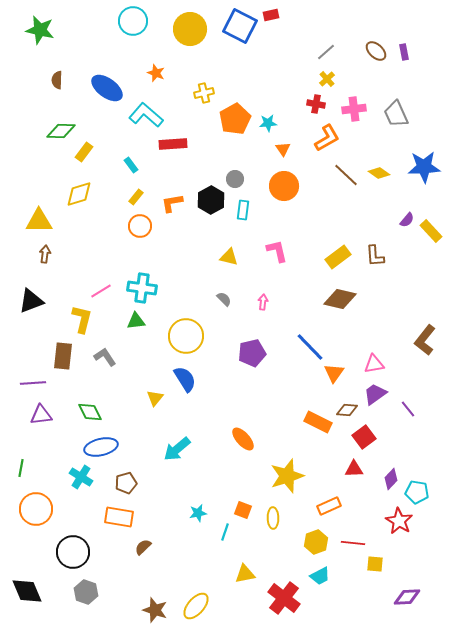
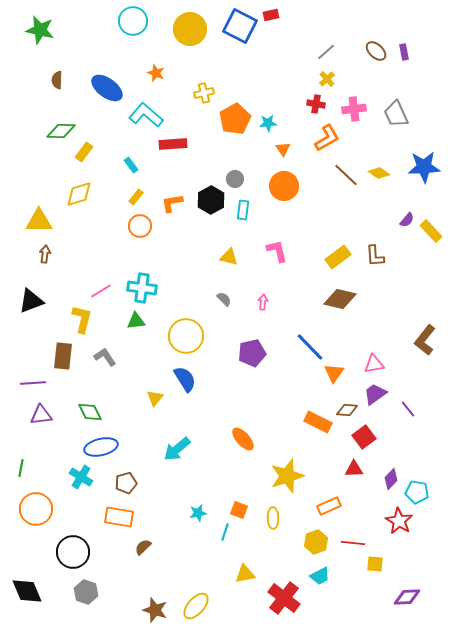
orange square at (243, 510): moved 4 px left
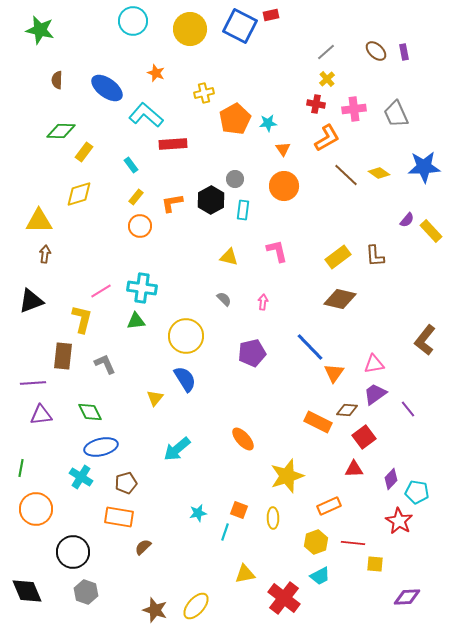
gray L-shape at (105, 357): moved 7 px down; rotated 10 degrees clockwise
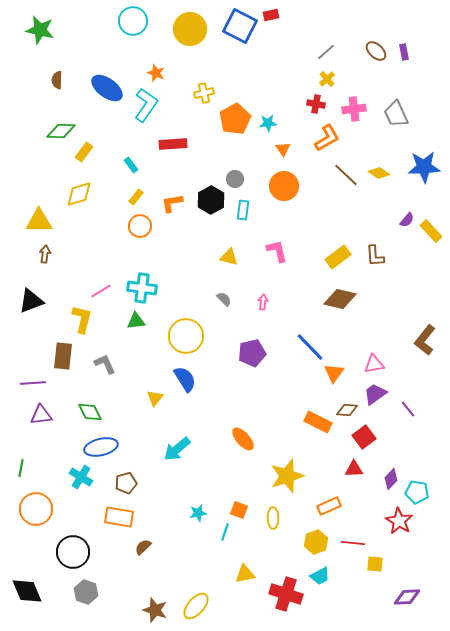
cyan L-shape at (146, 115): moved 10 px up; rotated 84 degrees clockwise
red cross at (284, 598): moved 2 px right, 4 px up; rotated 20 degrees counterclockwise
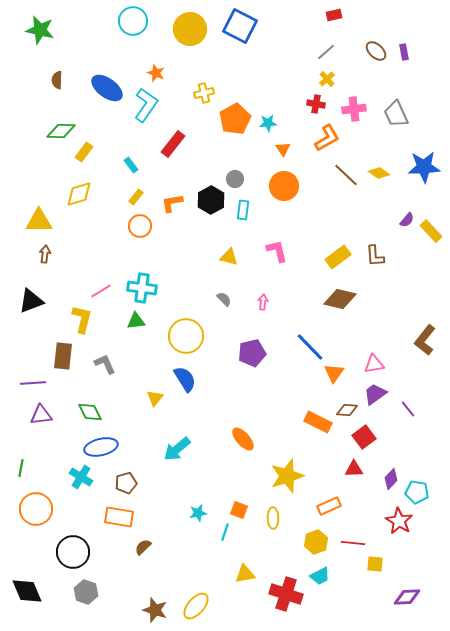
red rectangle at (271, 15): moved 63 px right
red rectangle at (173, 144): rotated 48 degrees counterclockwise
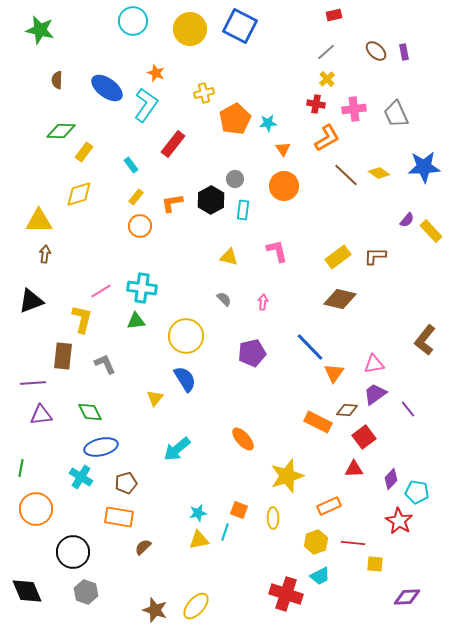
brown L-shape at (375, 256): rotated 95 degrees clockwise
yellow triangle at (245, 574): moved 46 px left, 34 px up
